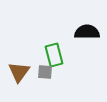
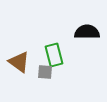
brown triangle: moved 10 px up; rotated 30 degrees counterclockwise
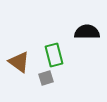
gray square: moved 1 px right, 6 px down; rotated 21 degrees counterclockwise
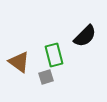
black semicircle: moved 2 px left, 4 px down; rotated 135 degrees clockwise
gray square: moved 1 px up
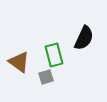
black semicircle: moved 1 px left, 2 px down; rotated 20 degrees counterclockwise
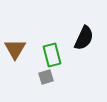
green rectangle: moved 2 px left
brown triangle: moved 4 px left, 13 px up; rotated 25 degrees clockwise
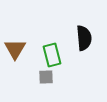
black semicircle: rotated 30 degrees counterclockwise
gray square: rotated 14 degrees clockwise
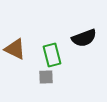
black semicircle: rotated 75 degrees clockwise
brown triangle: rotated 35 degrees counterclockwise
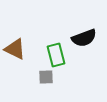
green rectangle: moved 4 px right
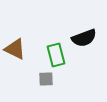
gray square: moved 2 px down
